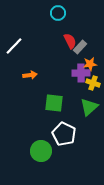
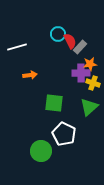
cyan circle: moved 21 px down
white line: moved 3 px right, 1 px down; rotated 30 degrees clockwise
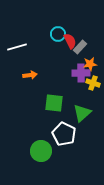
green triangle: moved 7 px left, 6 px down
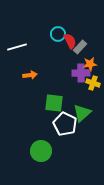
white pentagon: moved 1 px right, 10 px up
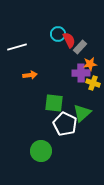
red semicircle: moved 1 px left, 1 px up
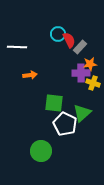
white line: rotated 18 degrees clockwise
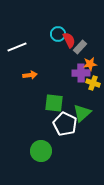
white line: rotated 24 degrees counterclockwise
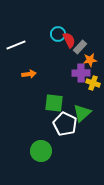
white line: moved 1 px left, 2 px up
orange star: moved 4 px up
orange arrow: moved 1 px left, 1 px up
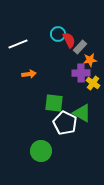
white line: moved 2 px right, 1 px up
yellow cross: rotated 16 degrees clockwise
green triangle: rotated 48 degrees counterclockwise
white pentagon: moved 1 px up
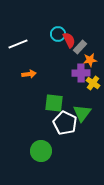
green triangle: rotated 36 degrees clockwise
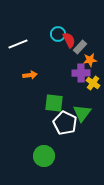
orange arrow: moved 1 px right, 1 px down
green circle: moved 3 px right, 5 px down
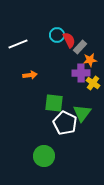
cyan circle: moved 1 px left, 1 px down
